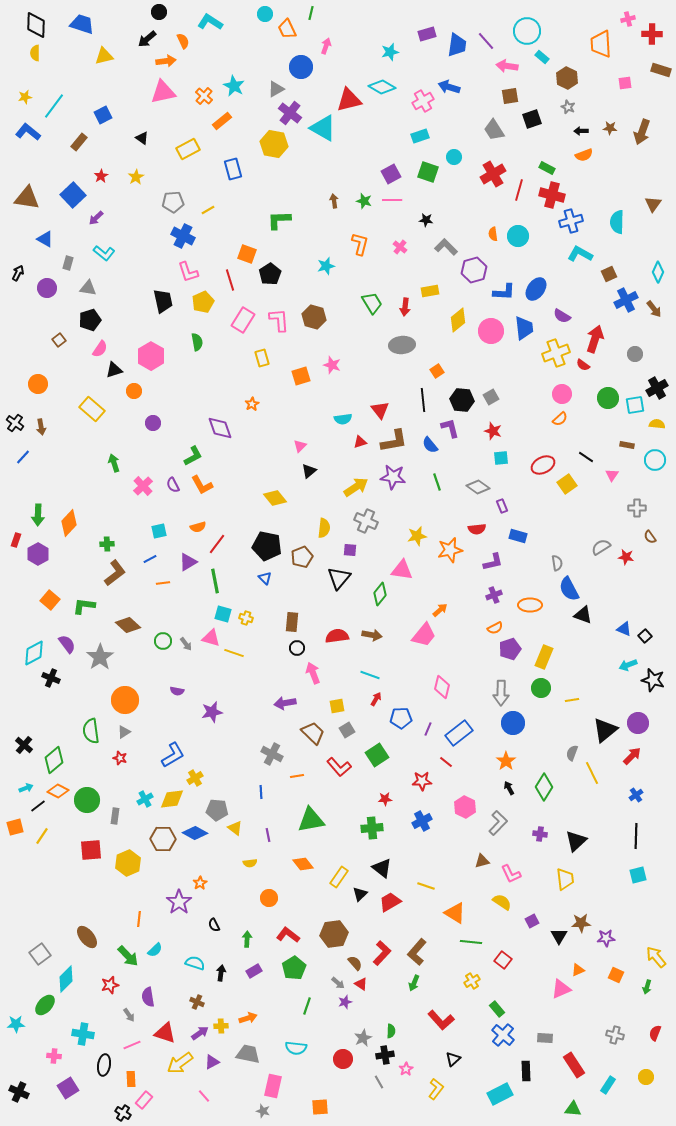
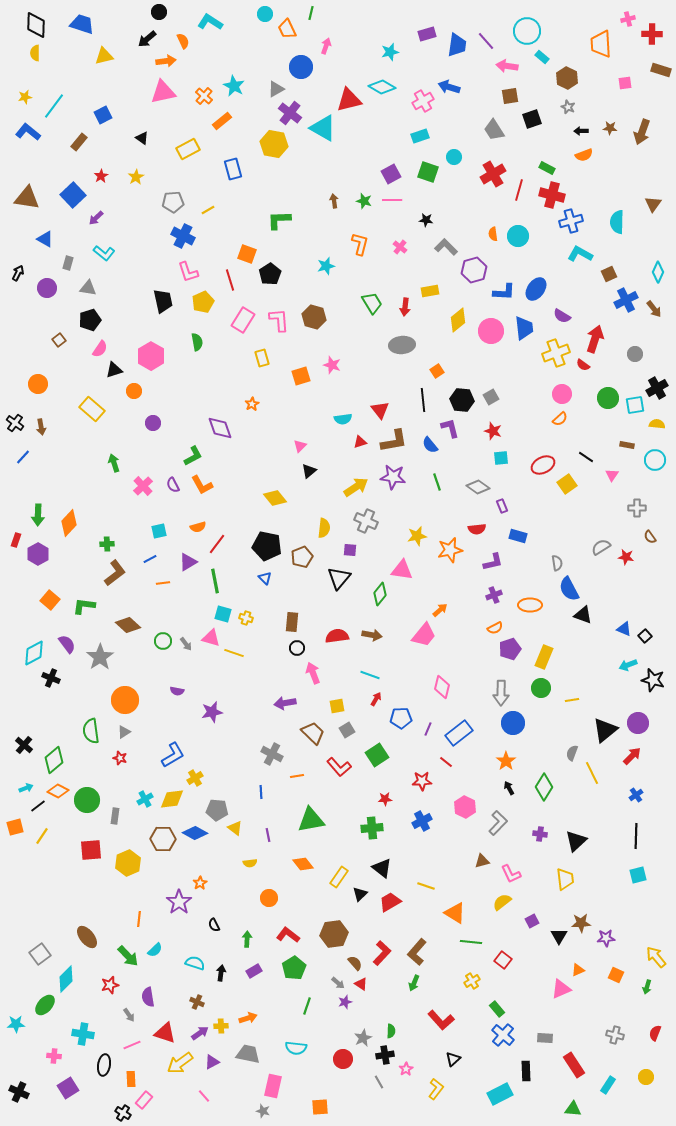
yellow semicircle at (502, 902): rotated 72 degrees counterclockwise
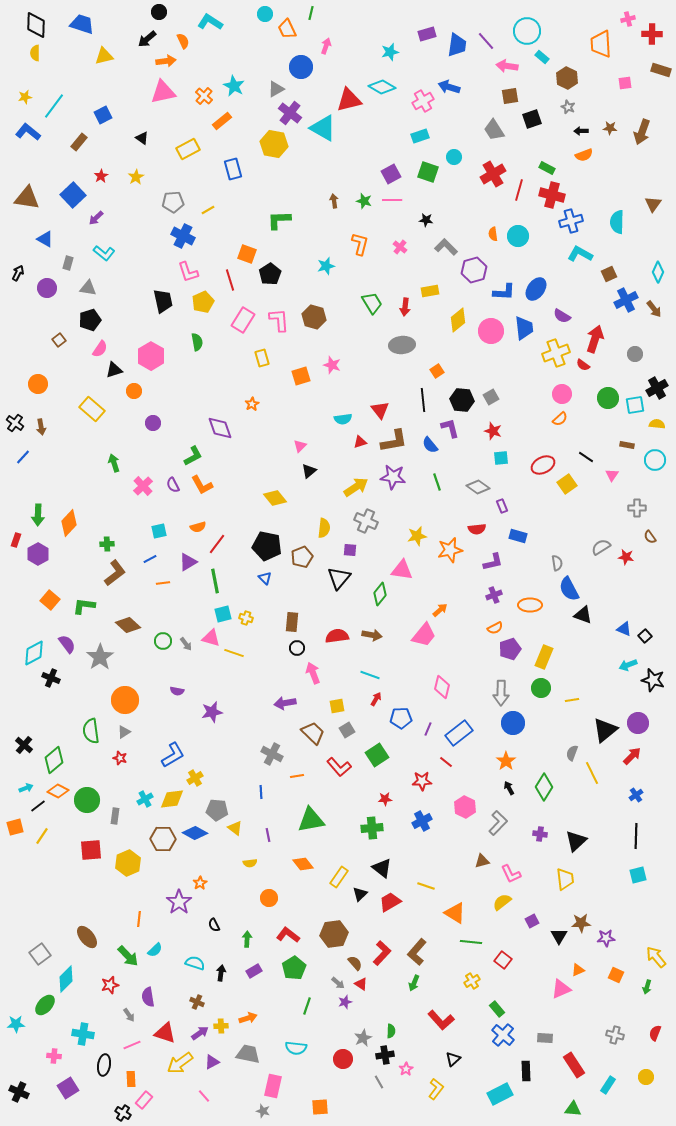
cyan square at (223, 614): rotated 30 degrees counterclockwise
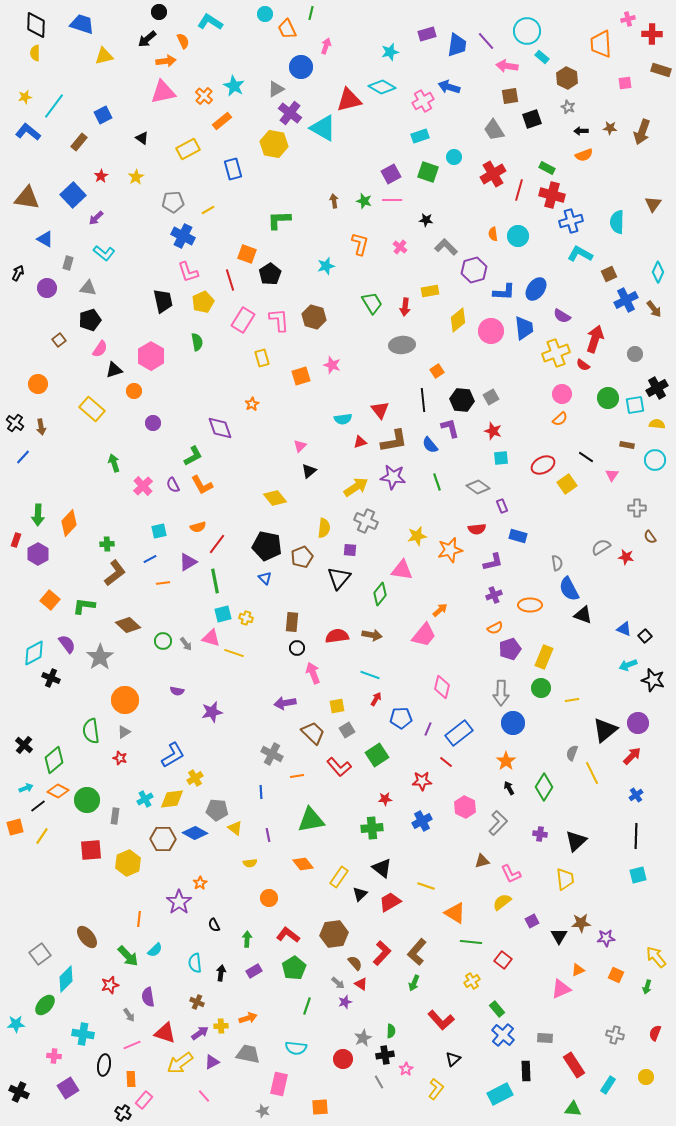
cyan semicircle at (195, 963): rotated 114 degrees counterclockwise
pink rectangle at (273, 1086): moved 6 px right, 2 px up
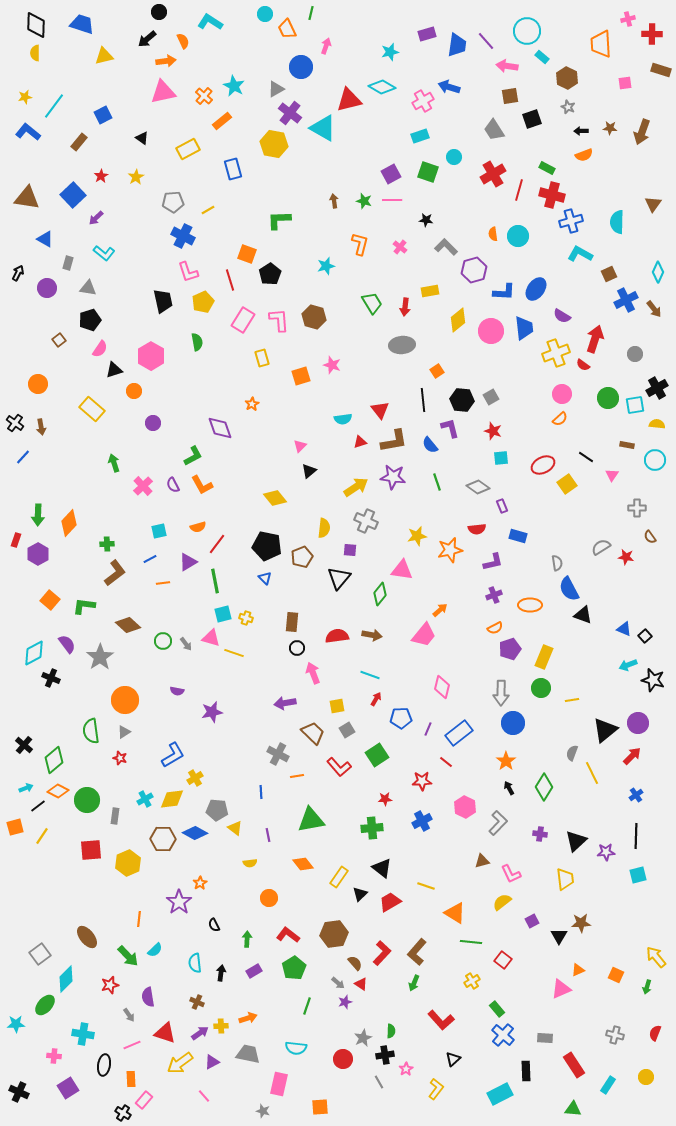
gray cross at (272, 754): moved 6 px right
purple star at (606, 938): moved 86 px up
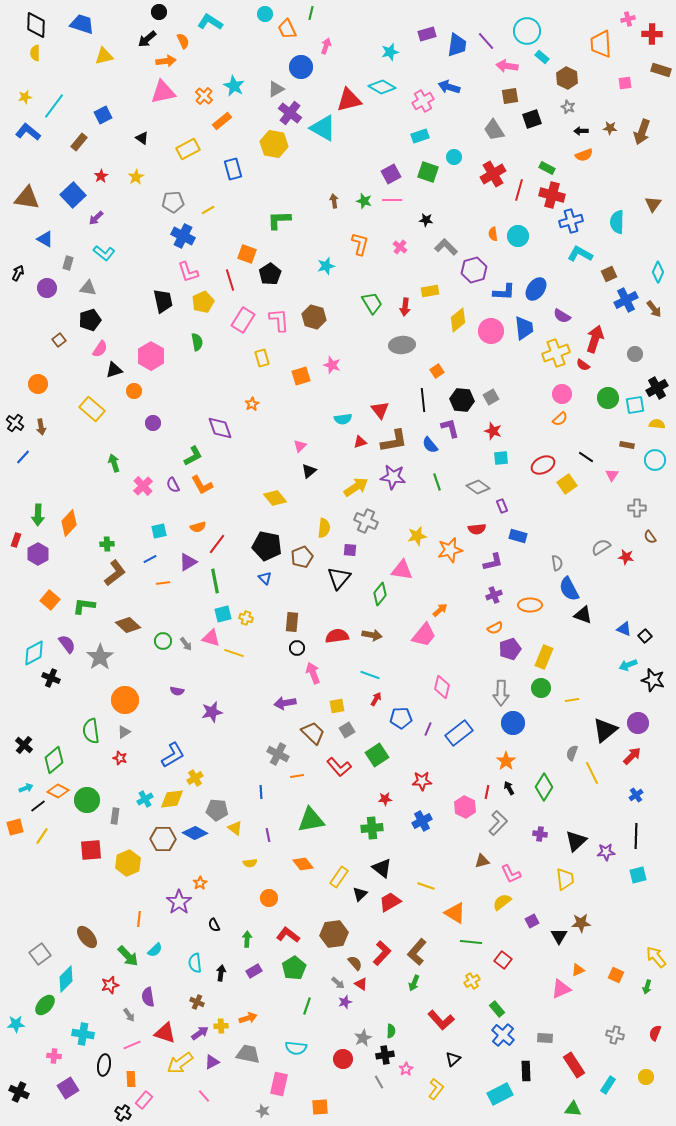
red line at (446, 762): moved 41 px right, 30 px down; rotated 64 degrees clockwise
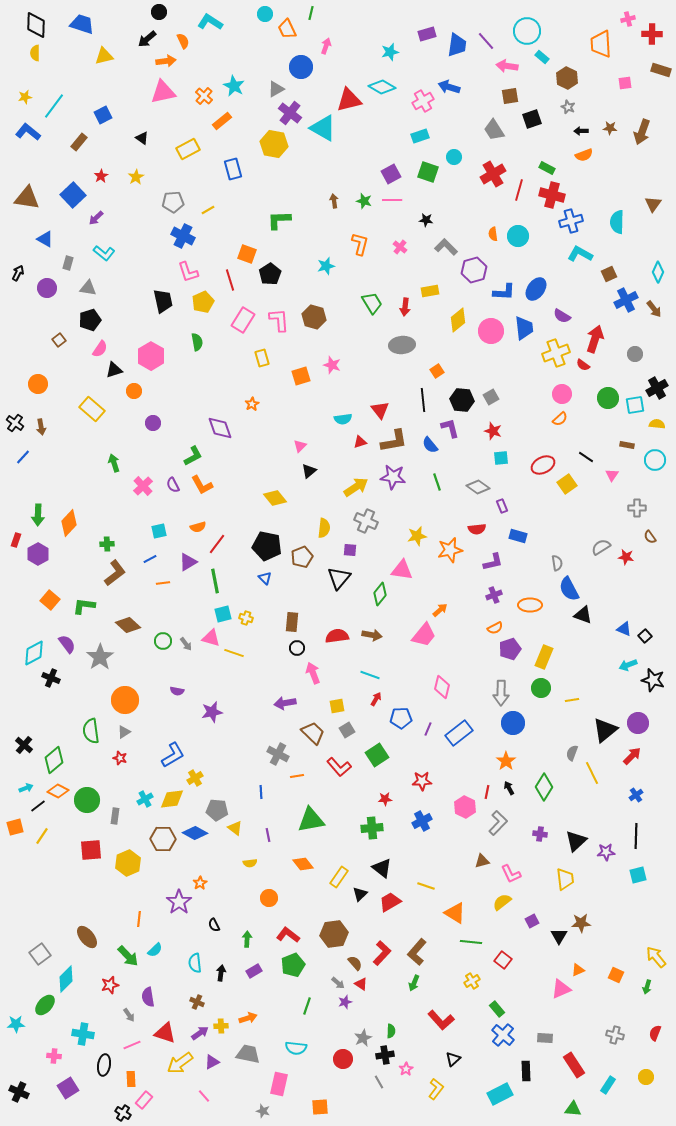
green pentagon at (294, 968): moved 1 px left, 3 px up; rotated 10 degrees clockwise
